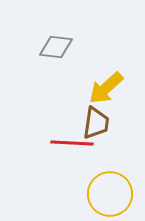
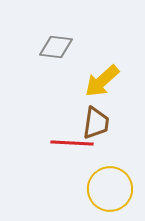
yellow arrow: moved 4 px left, 7 px up
yellow circle: moved 5 px up
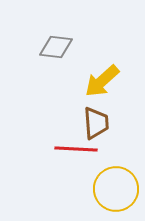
brown trapezoid: rotated 12 degrees counterclockwise
red line: moved 4 px right, 6 px down
yellow circle: moved 6 px right
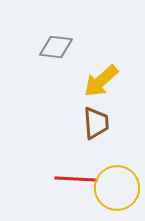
yellow arrow: moved 1 px left
red line: moved 30 px down
yellow circle: moved 1 px right, 1 px up
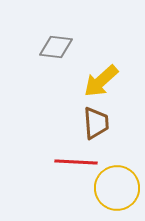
red line: moved 17 px up
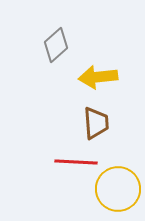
gray diamond: moved 2 px up; rotated 48 degrees counterclockwise
yellow arrow: moved 3 px left, 4 px up; rotated 36 degrees clockwise
yellow circle: moved 1 px right, 1 px down
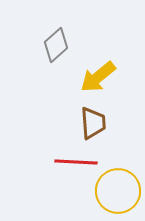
yellow arrow: rotated 33 degrees counterclockwise
brown trapezoid: moved 3 px left
yellow circle: moved 2 px down
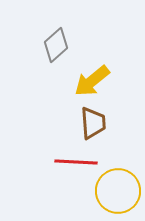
yellow arrow: moved 6 px left, 4 px down
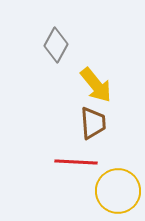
gray diamond: rotated 20 degrees counterclockwise
yellow arrow: moved 4 px right, 4 px down; rotated 90 degrees counterclockwise
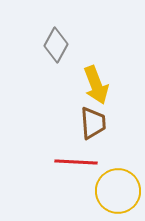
yellow arrow: rotated 18 degrees clockwise
